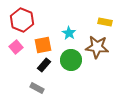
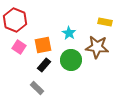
red hexagon: moved 7 px left
pink square: moved 3 px right; rotated 16 degrees counterclockwise
gray rectangle: rotated 16 degrees clockwise
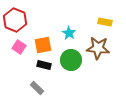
brown star: moved 1 px right, 1 px down
black rectangle: rotated 64 degrees clockwise
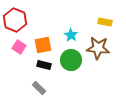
cyan star: moved 2 px right, 2 px down
gray rectangle: moved 2 px right
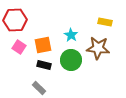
red hexagon: rotated 25 degrees counterclockwise
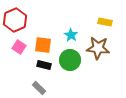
red hexagon: rotated 20 degrees counterclockwise
orange square: rotated 18 degrees clockwise
green circle: moved 1 px left
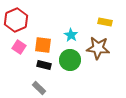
red hexagon: moved 1 px right
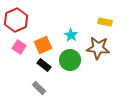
orange square: rotated 30 degrees counterclockwise
black rectangle: rotated 24 degrees clockwise
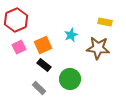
cyan star: rotated 16 degrees clockwise
pink square: rotated 32 degrees clockwise
green circle: moved 19 px down
